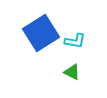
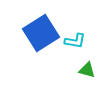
green triangle: moved 15 px right, 2 px up; rotated 12 degrees counterclockwise
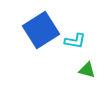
blue square: moved 3 px up
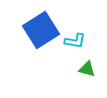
green triangle: moved 1 px up
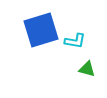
blue square: rotated 15 degrees clockwise
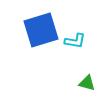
green triangle: moved 14 px down
